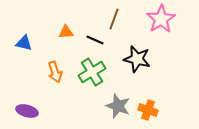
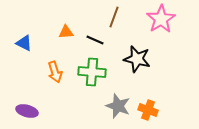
brown line: moved 2 px up
blue triangle: rotated 12 degrees clockwise
green cross: rotated 36 degrees clockwise
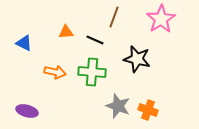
orange arrow: rotated 60 degrees counterclockwise
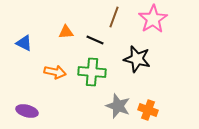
pink star: moved 8 px left
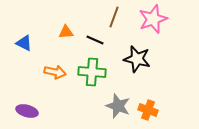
pink star: rotated 12 degrees clockwise
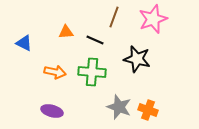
gray star: moved 1 px right, 1 px down
purple ellipse: moved 25 px right
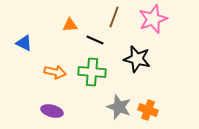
orange triangle: moved 4 px right, 7 px up
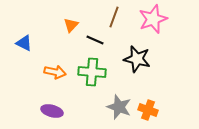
orange triangle: moved 1 px right; rotated 42 degrees counterclockwise
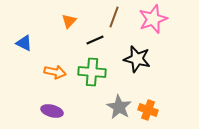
orange triangle: moved 2 px left, 4 px up
black line: rotated 48 degrees counterclockwise
gray star: rotated 10 degrees clockwise
